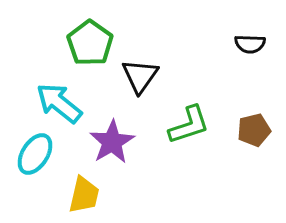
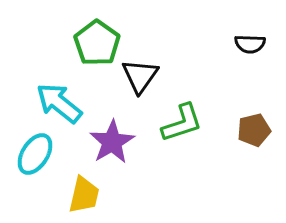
green pentagon: moved 7 px right
green L-shape: moved 7 px left, 2 px up
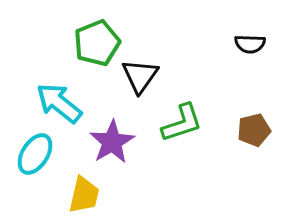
green pentagon: rotated 15 degrees clockwise
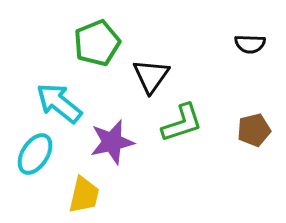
black triangle: moved 11 px right
purple star: rotated 18 degrees clockwise
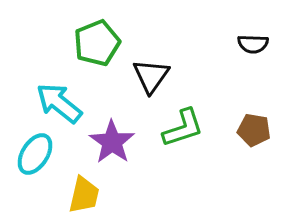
black semicircle: moved 3 px right
green L-shape: moved 1 px right, 5 px down
brown pentagon: rotated 24 degrees clockwise
purple star: rotated 24 degrees counterclockwise
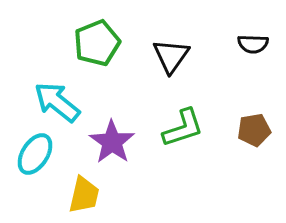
black triangle: moved 20 px right, 20 px up
cyan arrow: moved 2 px left, 1 px up
brown pentagon: rotated 20 degrees counterclockwise
